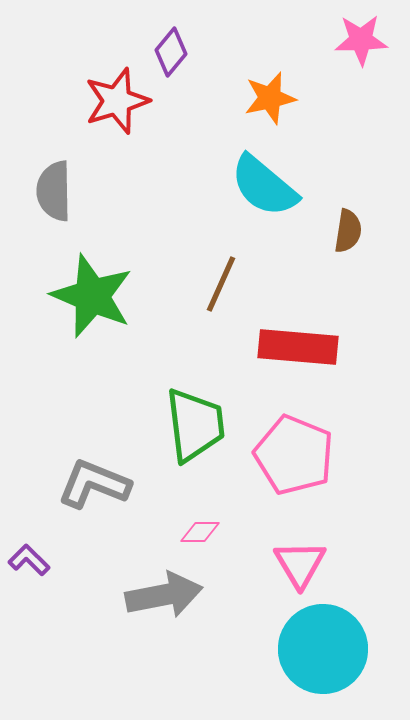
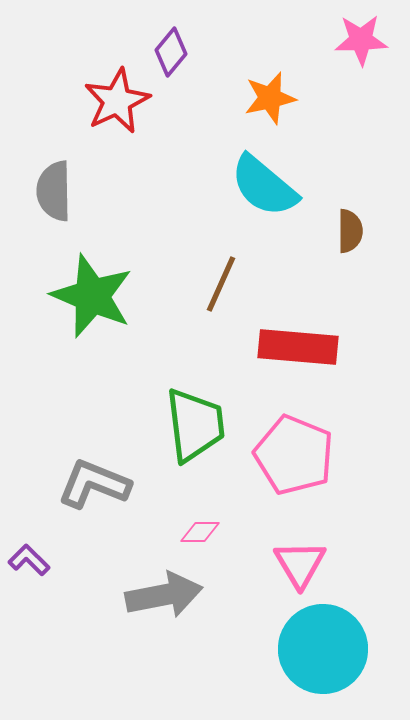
red star: rotated 8 degrees counterclockwise
brown semicircle: moved 2 px right; rotated 9 degrees counterclockwise
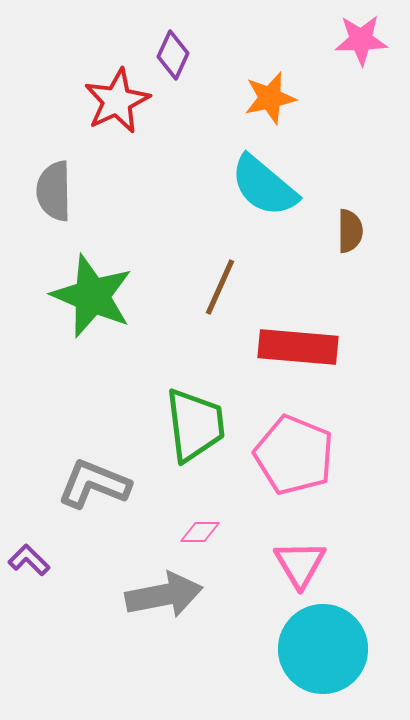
purple diamond: moved 2 px right, 3 px down; rotated 15 degrees counterclockwise
brown line: moved 1 px left, 3 px down
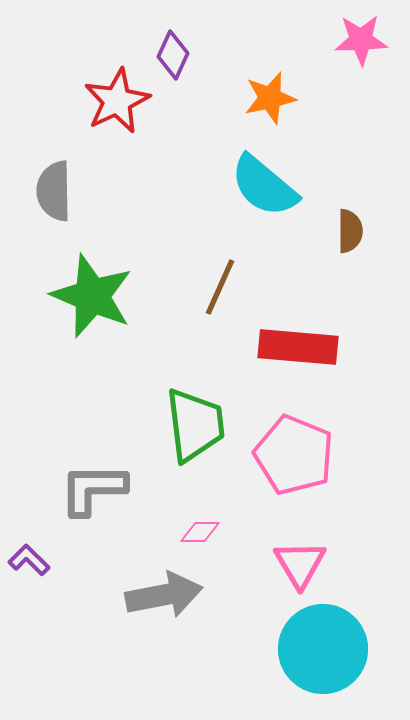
gray L-shape: moved 1 px left, 5 px down; rotated 22 degrees counterclockwise
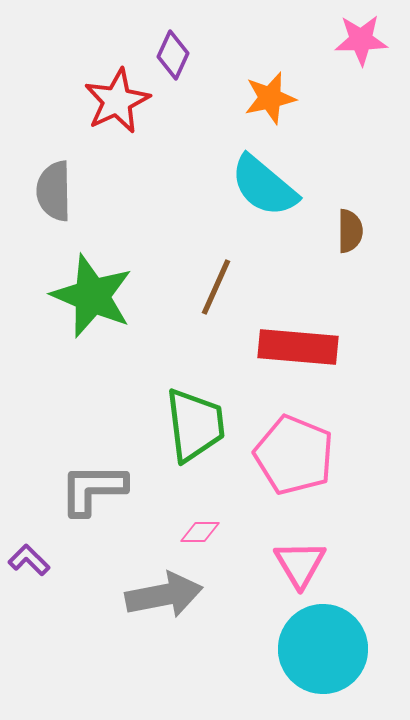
brown line: moved 4 px left
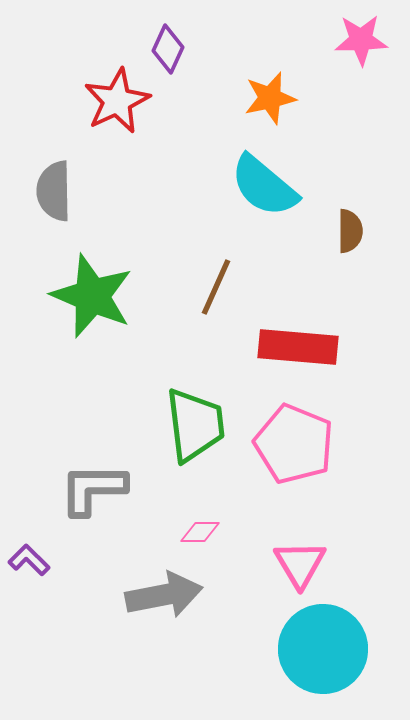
purple diamond: moved 5 px left, 6 px up
pink pentagon: moved 11 px up
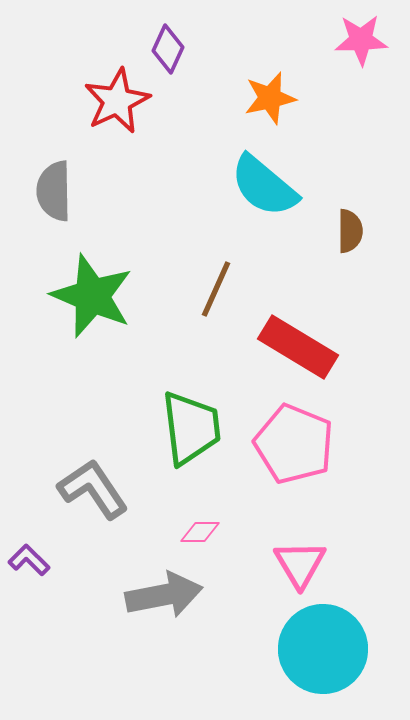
brown line: moved 2 px down
red rectangle: rotated 26 degrees clockwise
green trapezoid: moved 4 px left, 3 px down
gray L-shape: rotated 56 degrees clockwise
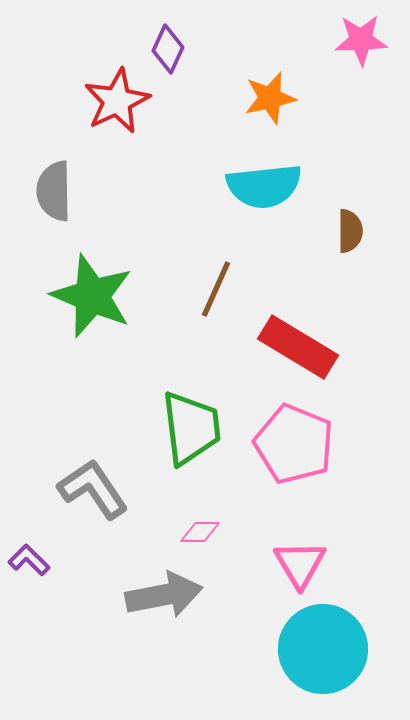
cyan semicircle: rotated 46 degrees counterclockwise
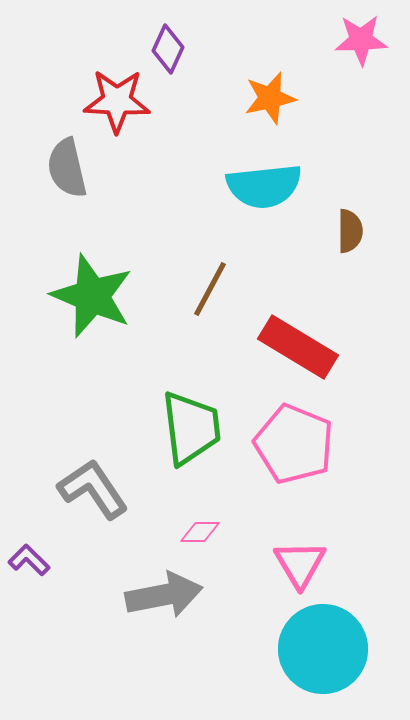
red star: rotated 28 degrees clockwise
gray semicircle: moved 13 px right, 23 px up; rotated 12 degrees counterclockwise
brown line: moved 6 px left; rotated 4 degrees clockwise
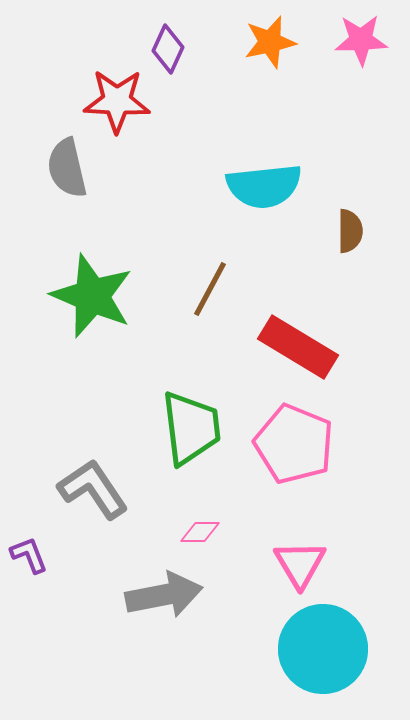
orange star: moved 56 px up
purple L-shape: moved 5 px up; rotated 24 degrees clockwise
